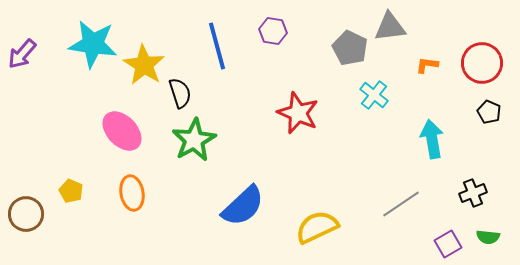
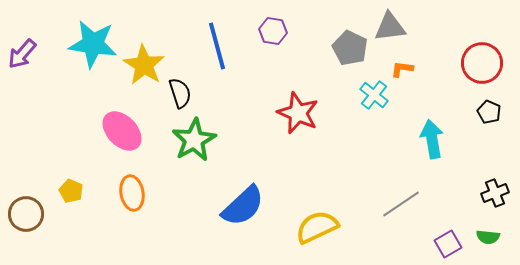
orange L-shape: moved 25 px left, 4 px down
black cross: moved 22 px right
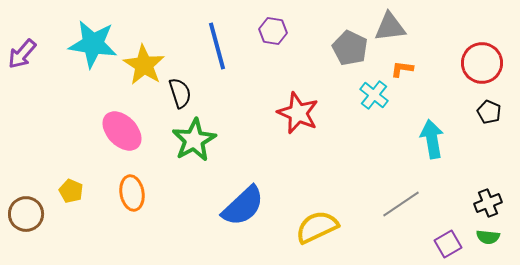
black cross: moved 7 px left, 10 px down
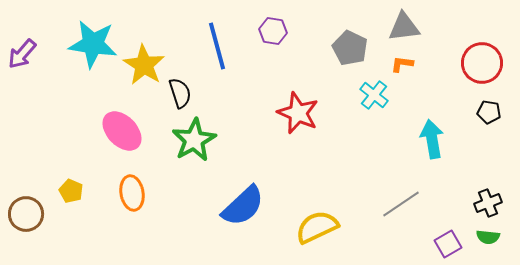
gray triangle: moved 14 px right
orange L-shape: moved 5 px up
black pentagon: rotated 15 degrees counterclockwise
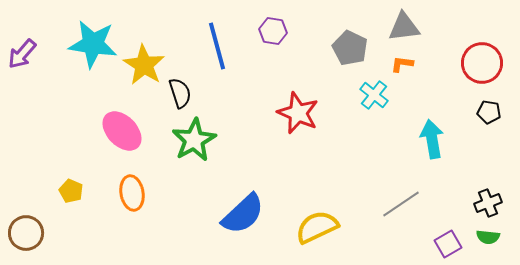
blue semicircle: moved 8 px down
brown circle: moved 19 px down
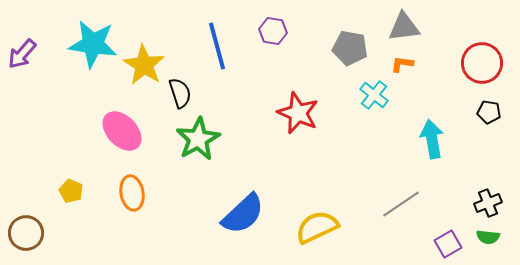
gray pentagon: rotated 16 degrees counterclockwise
green star: moved 4 px right, 1 px up
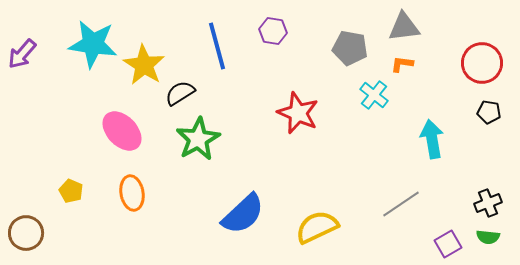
black semicircle: rotated 104 degrees counterclockwise
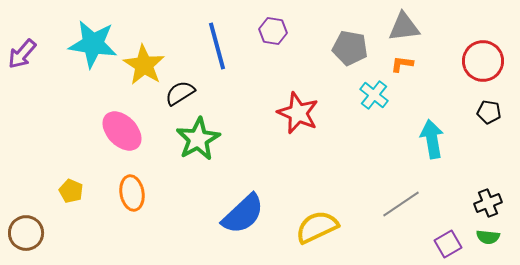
red circle: moved 1 px right, 2 px up
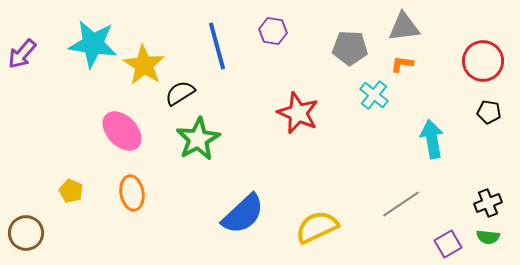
gray pentagon: rotated 8 degrees counterclockwise
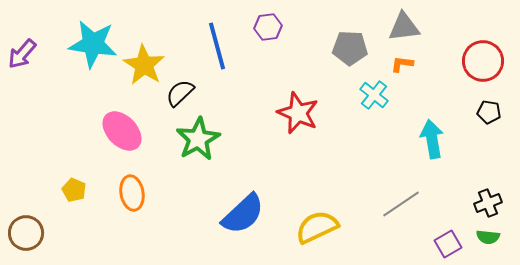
purple hexagon: moved 5 px left, 4 px up; rotated 16 degrees counterclockwise
black semicircle: rotated 12 degrees counterclockwise
yellow pentagon: moved 3 px right, 1 px up
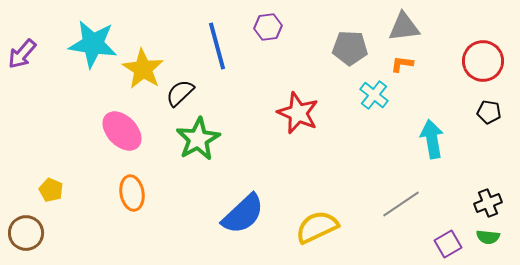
yellow star: moved 1 px left, 4 px down
yellow pentagon: moved 23 px left
